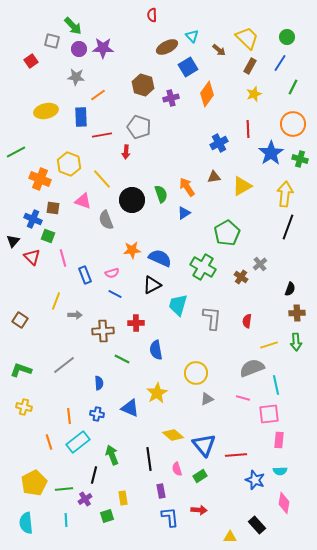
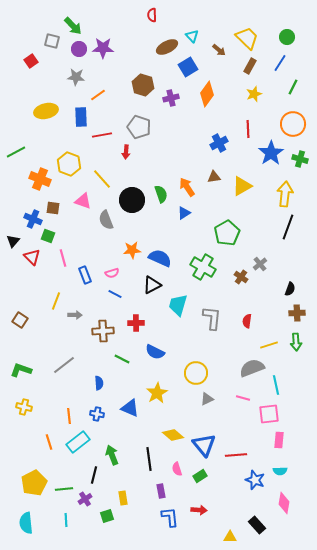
blue semicircle at (156, 350): moved 1 px left, 2 px down; rotated 54 degrees counterclockwise
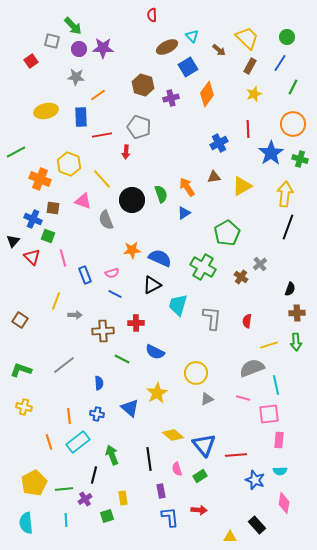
blue triangle at (130, 408): rotated 18 degrees clockwise
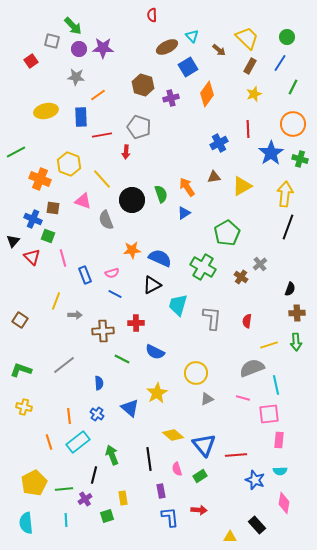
blue cross at (97, 414): rotated 24 degrees clockwise
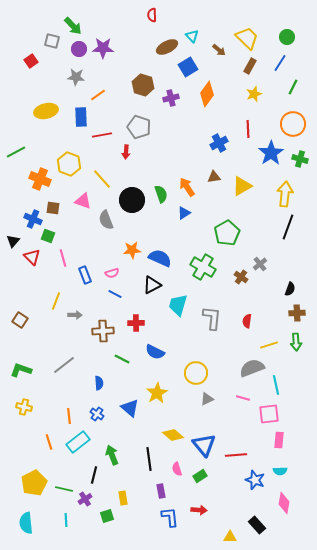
green line at (64, 489): rotated 18 degrees clockwise
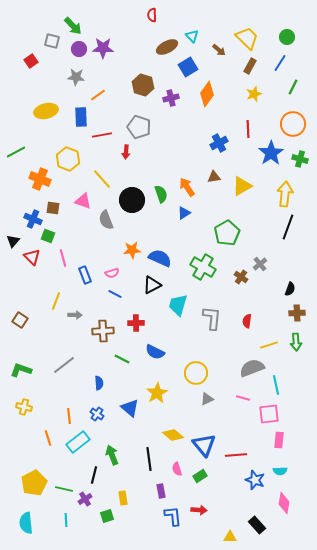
yellow hexagon at (69, 164): moved 1 px left, 5 px up
orange line at (49, 442): moved 1 px left, 4 px up
blue L-shape at (170, 517): moved 3 px right, 1 px up
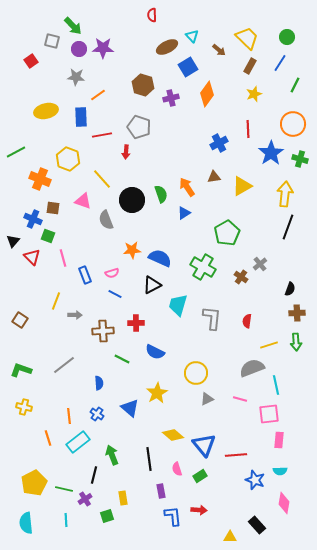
green line at (293, 87): moved 2 px right, 2 px up
pink line at (243, 398): moved 3 px left, 1 px down
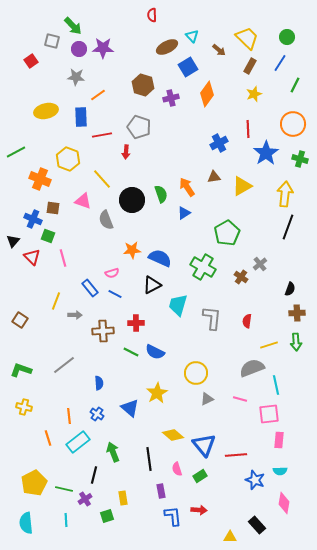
blue star at (271, 153): moved 5 px left
blue rectangle at (85, 275): moved 5 px right, 13 px down; rotated 18 degrees counterclockwise
green line at (122, 359): moved 9 px right, 7 px up
green arrow at (112, 455): moved 1 px right, 3 px up
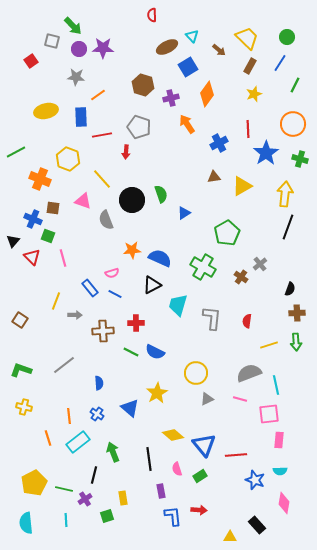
orange arrow at (187, 187): moved 63 px up
gray semicircle at (252, 368): moved 3 px left, 5 px down
